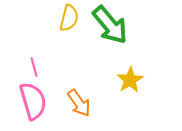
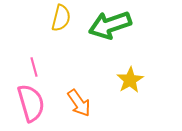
yellow semicircle: moved 8 px left
green arrow: rotated 111 degrees clockwise
pink semicircle: moved 2 px left, 2 px down
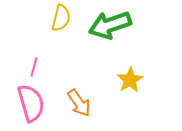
pink line: rotated 30 degrees clockwise
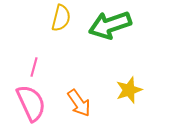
yellow star: moved 1 px left, 10 px down; rotated 12 degrees clockwise
pink semicircle: rotated 9 degrees counterclockwise
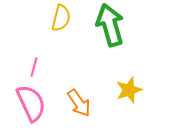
green arrow: rotated 93 degrees clockwise
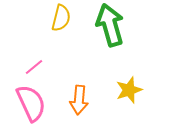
pink line: rotated 36 degrees clockwise
orange arrow: moved 3 px up; rotated 40 degrees clockwise
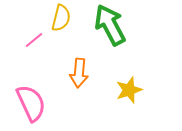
green arrow: rotated 12 degrees counterclockwise
pink line: moved 27 px up
orange arrow: moved 27 px up
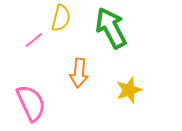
green arrow: moved 1 px right, 3 px down
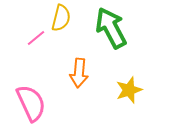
pink line: moved 2 px right, 2 px up
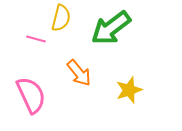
green arrow: rotated 99 degrees counterclockwise
pink line: moved 1 px down; rotated 54 degrees clockwise
orange arrow: rotated 44 degrees counterclockwise
pink semicircle: moved 8 px up
